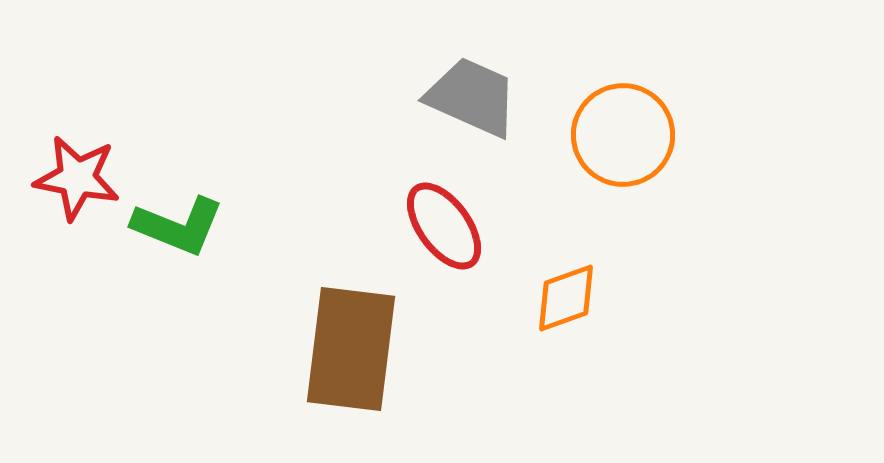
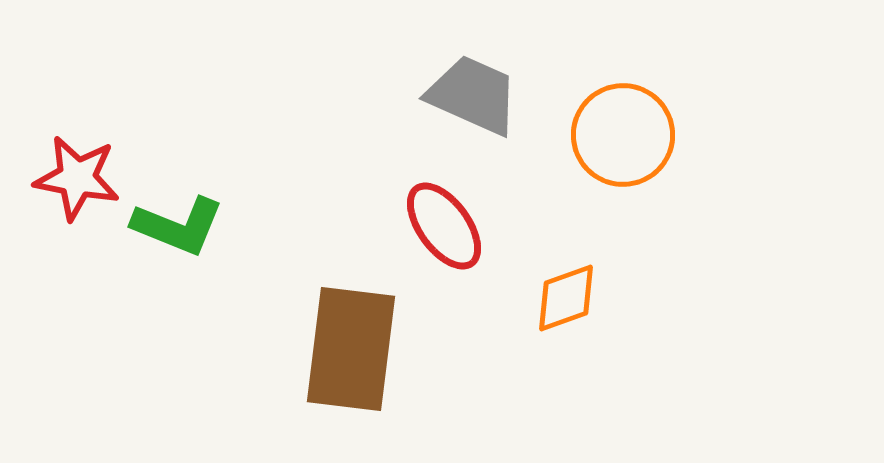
gray trapezoid: moved 1 px right, 2 px up
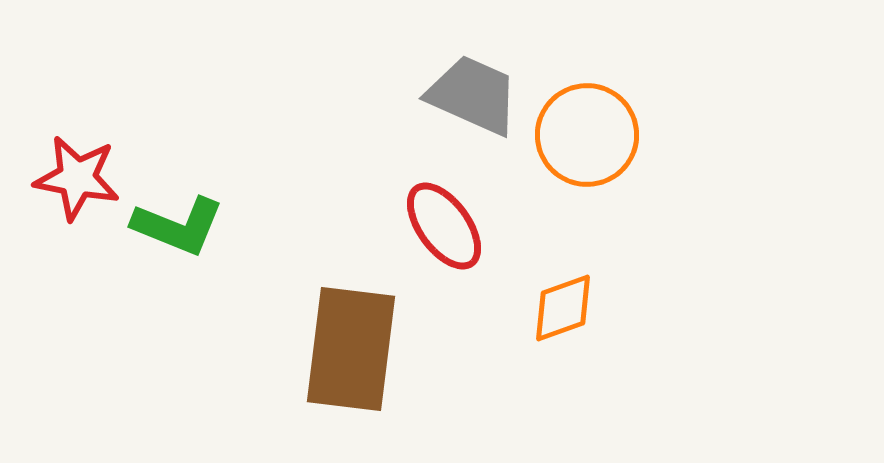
orange circle: moved 36 px left
orange diamond: moved 3 px left, 10 px down
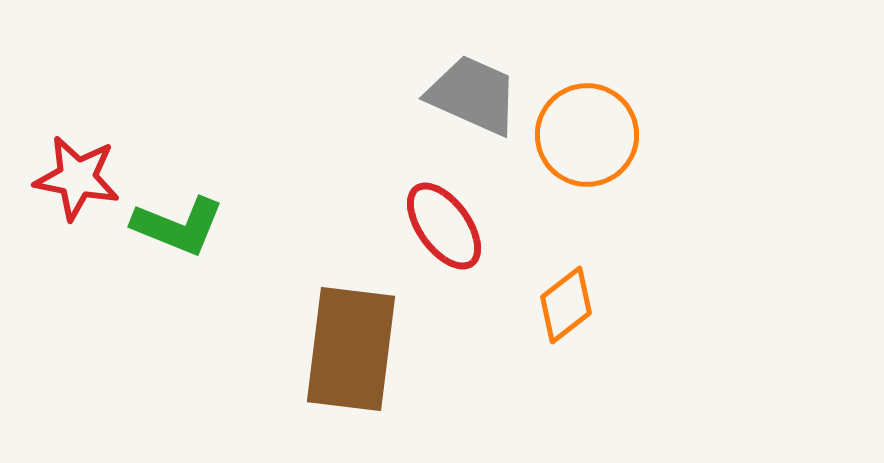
orange diamond: moved 3 px right, 3 px up; rotated 18 degrees counterclockwise
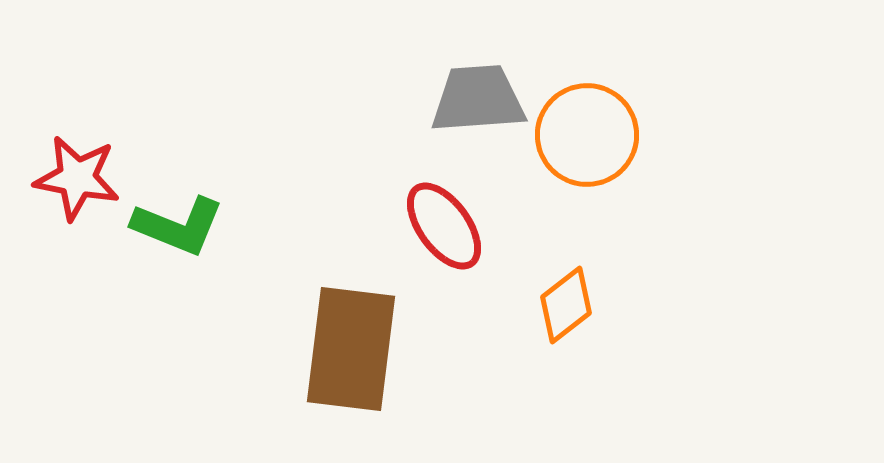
gray trapezoid: moved 5 px right, 4 px down; rotated 28 degrees counterclockwise
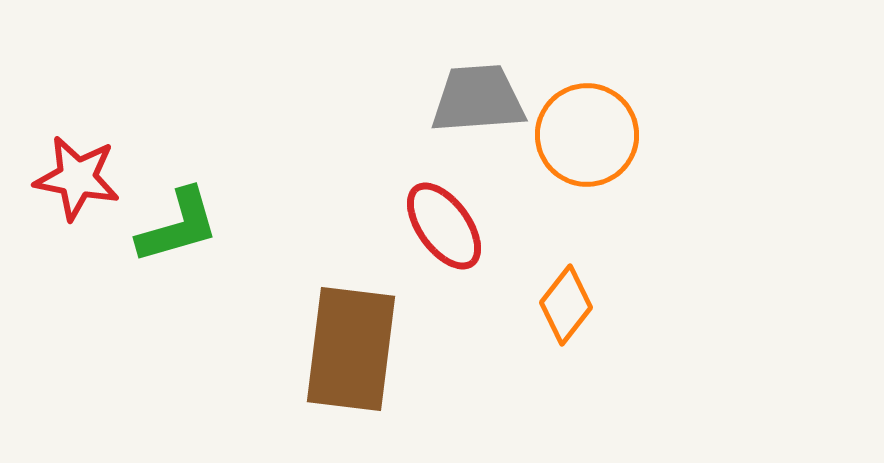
green L-shape: rotated 38 degrees counterclockwise
orange diamond: rotated 14 degrees counterclockwise
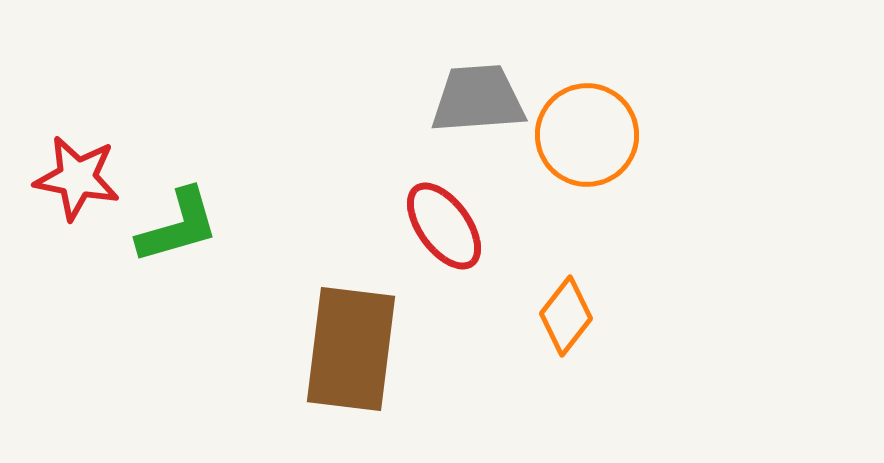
orange diamond: moved 11 px down
